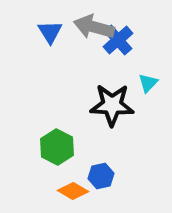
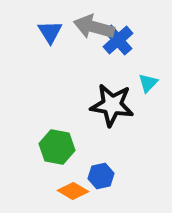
black star: rotated 6 degrees clockwise
green hexagon: rotated 16 degrees counterclockwise
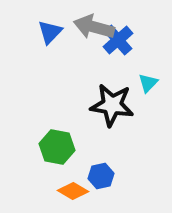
blue triangle: rotated 16 degrees clockwise
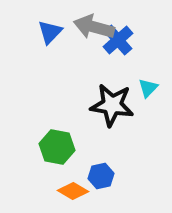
cyan triangle: moved 5 px down
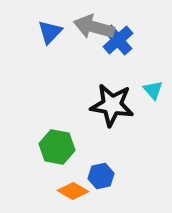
cyan triangle: moved 5 px right, 2 px down; rotated 25 degrees counterclockwise
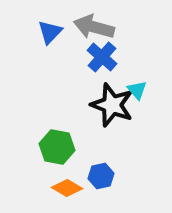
blue cross: moved 16 px left, 17 px down; rotated 8 degrees counterclockwise
cyan triangle: moved 16 px left
black star: rotated 12 degrees clockwise
orange diamond: moved 6 px left, 3 px up
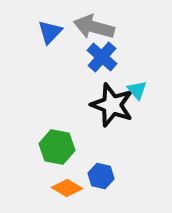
blue hexagon: rotated 25 degrees clockwise
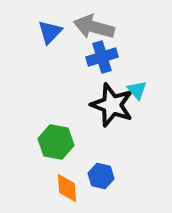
blue cross: rotated 32 degrees clockwise
green hexagon: moved 1 px left, 5 px up
orange diamond: rotated 56 degrees clockwise
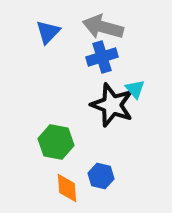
gray arrow: moved 9 px right
blue triangle: moved 2 px left
cyan triangle: moved 2 px left, 1 px up
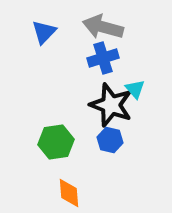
blue triangle: moved 4 px left
blue cross: moved 1 px right, 1 px down
black star: moved 1 px left
green hexagon: rotated 20 degrees counterclockwise
blue hexagon: moved 9 px right, 36 px up
orange diamond: moved 2 px right, 5 px down
